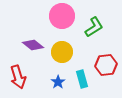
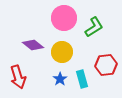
pink circle: moved 2 px right, 2 px down
blue star: moved 2 px right, 3 px up
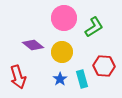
red hexagon: moved 2 px left, 1 px down; rotated 10 degrees clockwise
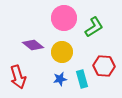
blue star: rotated 24 degrees clockwise
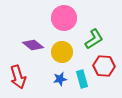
green L-shape: moved 12 px down
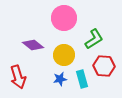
yellow circle: moved 2 px right, 3 px down
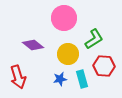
yellow circle: moved 4 px right, 1 px up
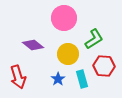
blue star: moved 2 px left; rotated 24 degrees counterclockwise
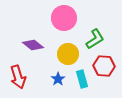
green L-shape: moved 1 px right
